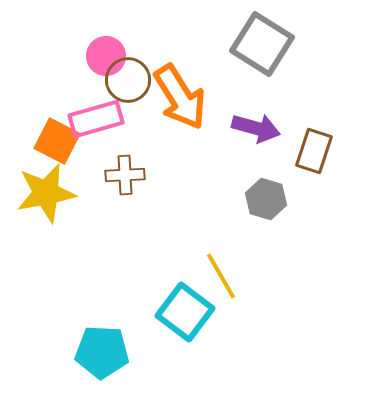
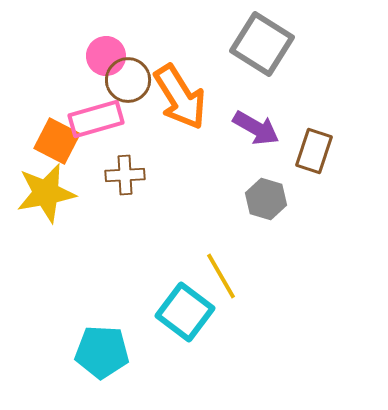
purple arrow: rotated 15 degrees clockwise
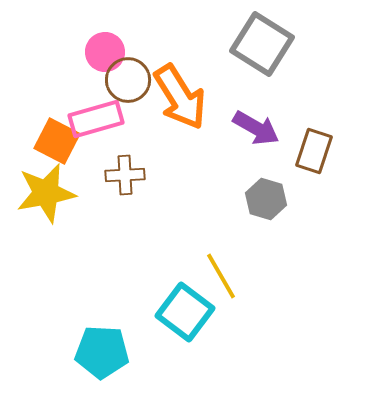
pink circle: moved 1 px left, 4 px up
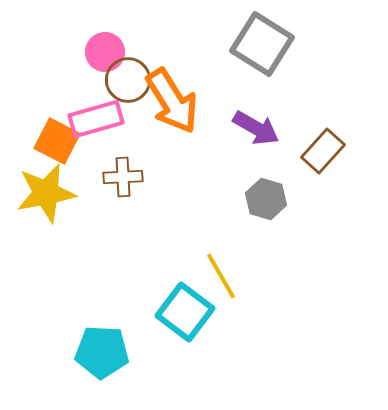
orange arrow: moved 8 px left, 4 px down
brown rectangle: moved 9 px right; rotated 24 degrees clockwise
brown cross: moved 2 px left, 2 px down
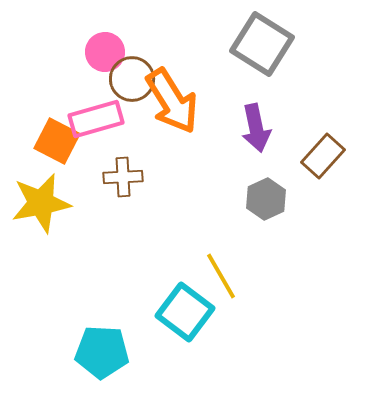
brown circle: moved 4 px right, 1 px up
purple arrow: rotated 48 degrees clockwise
brown rectangle: moved 5 px down
yellow star: moved 5 px left, 10 px down
gray hexagon: rotated 18 degrees clockwise
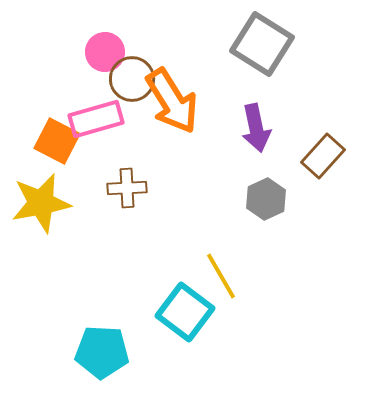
brown cross: moved 4 px right, 11 px down
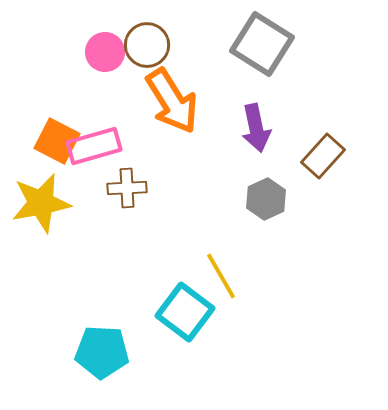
brown circle: moved 15 px right, 34 px up
pink rectangle: moved 2 px left, 27 px down
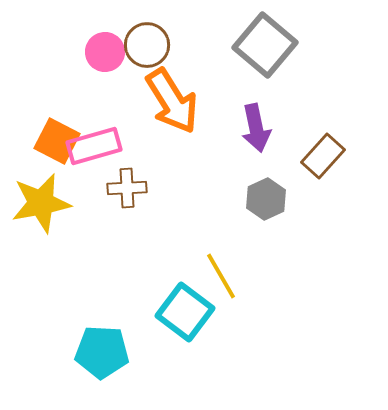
gray square: moved 3 px right, 1 px down; rotated 8 degrees clockwise
